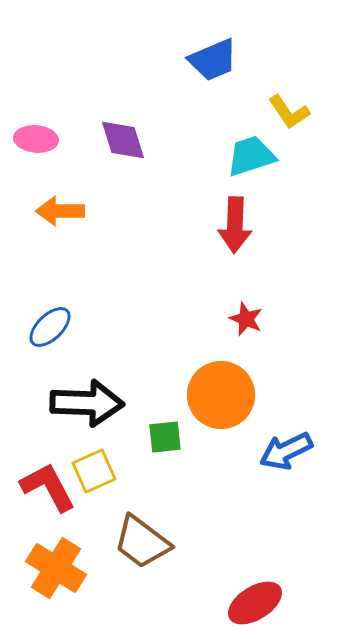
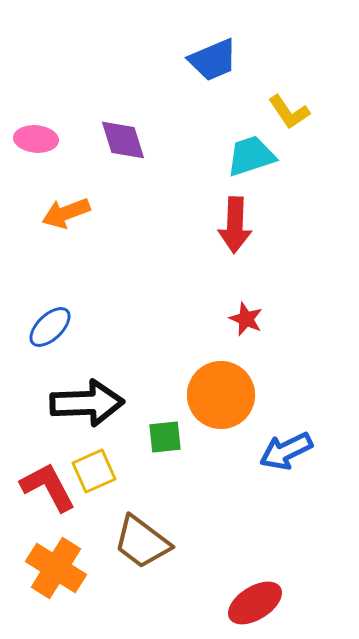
orange arrow: moved 6 px right, 2 px down; rotated 21 degrees counterclockwise
black arrow: rotated 4 degrees counterclockwise
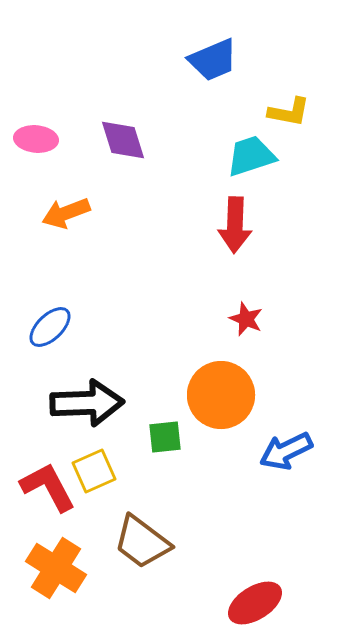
yellow L-shape: rotated 45 degrees counterclockwise
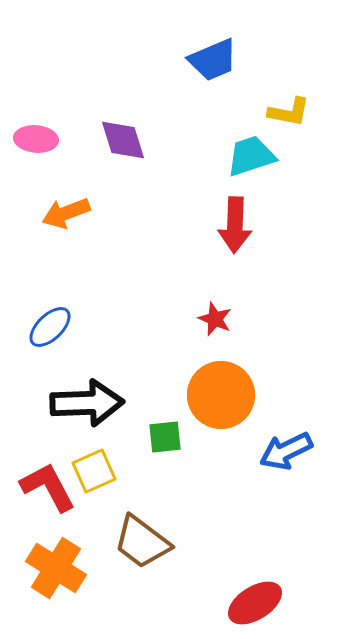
red star: moved 31 px left
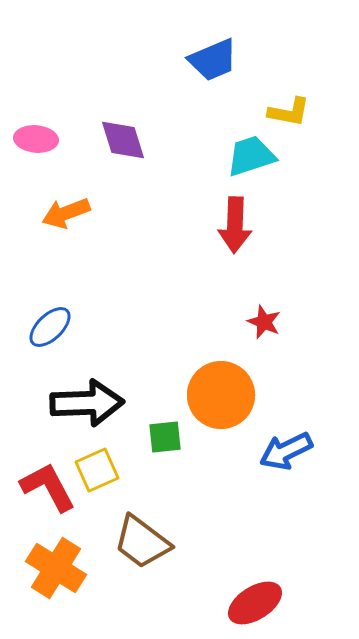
red star: moved 49 px right, 3 px down
yellow square: moved 3 px right, 1 px up
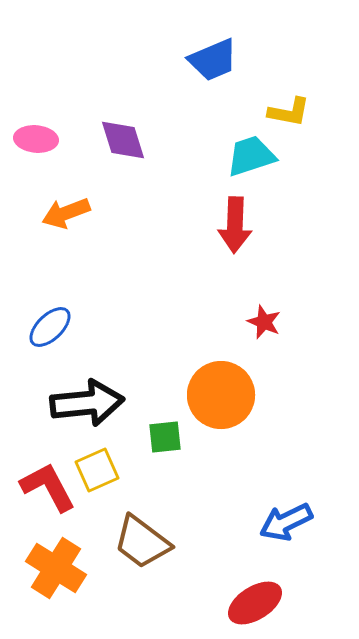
black arrow: rotated 4 degrees counterclockwise
blue arrow: moved 71 px down
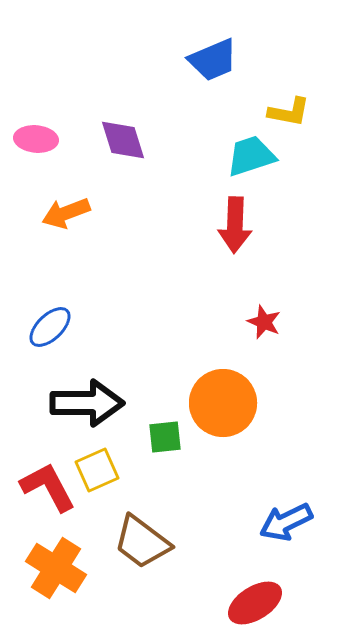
orange circle: moved 2 px right, 8 px down
black arrow: rotated 6 degrees clockwise
